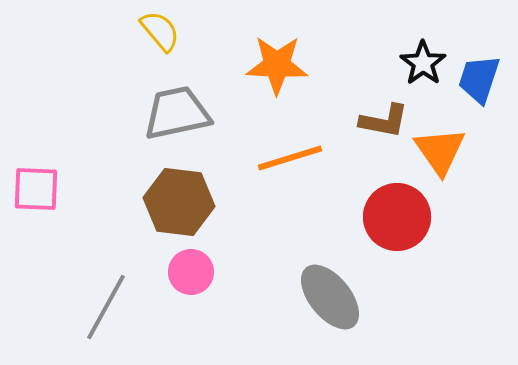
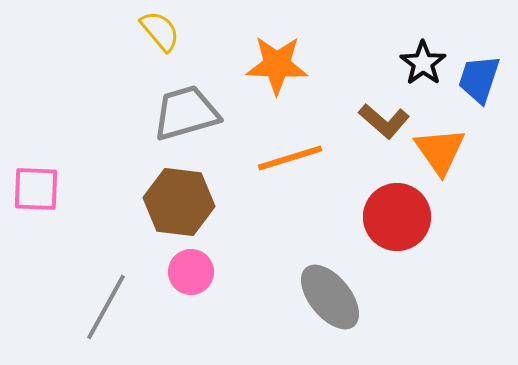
gray trapezoid: moved 9 px right; rotated 4 degrees counterclockwise
brown L-shape: rotated 30 degrees clockwise
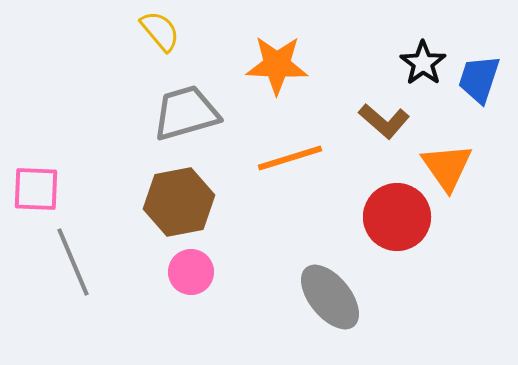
orange triangle: moved 7 px right, 16 px down
brown hexagon: rotated 18 degrees counterclockwise
gray line: moved 33 px left, 45 px up; rotated 52 degrees counterclockwise
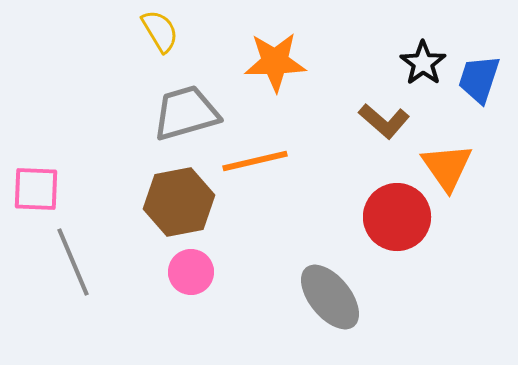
yellow semicircle: rotated 9 degrees clockwise
orange star: moved 2 px left, 3 px up; rotated 4 degrees counterclockwise
orange line: moved 35 px left, 3 px down; rotated 4 degrees clockwise
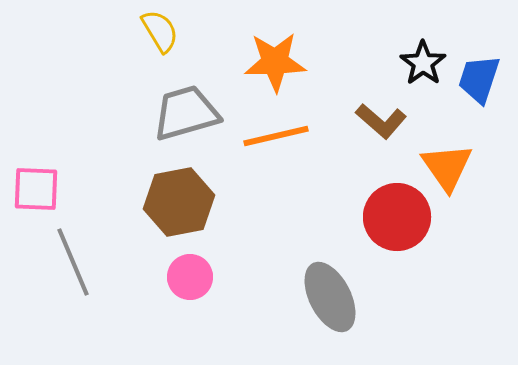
brown L-shape: moved 3 px left
orange line: moved 21 px right, 25 px up
pink circle: moved 1 px left, 5 px down
gray ellipse: rotated 12 degrees clockwise
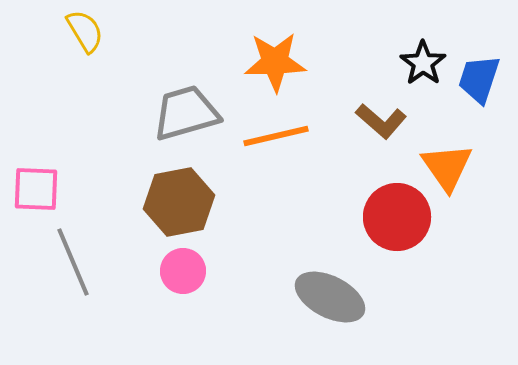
yellow semicircle: moved 75 px left
pink circle: moved 7 px left, 6 px up
gray ellipse: rotated 36 degrees counterclockwise
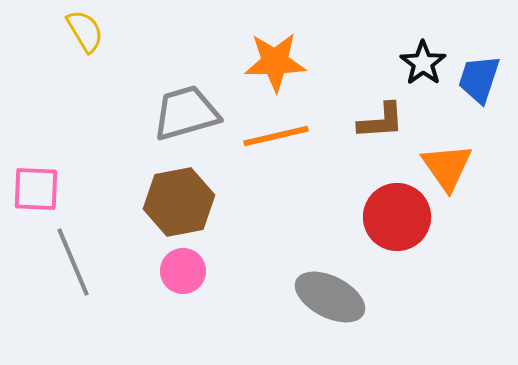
brown L-shape: rotated 45 degrees counterclockwise
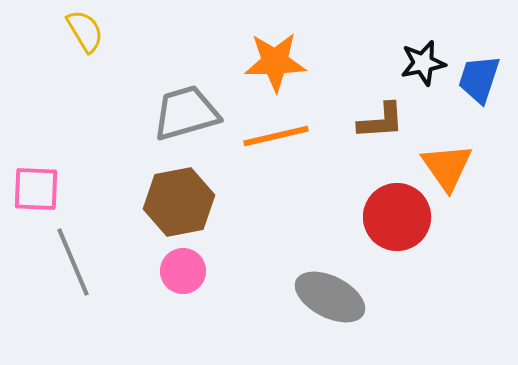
black star: rotated 24 degrees clockwise
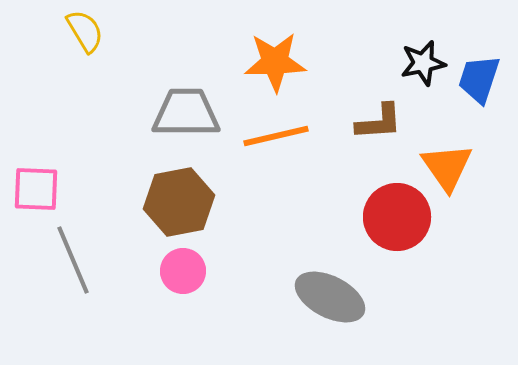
gray trapezoid: rotated 16 degrees clockwise
brown L-shape: moved 2 px left, 1 px down
gray line: moved 2 px up
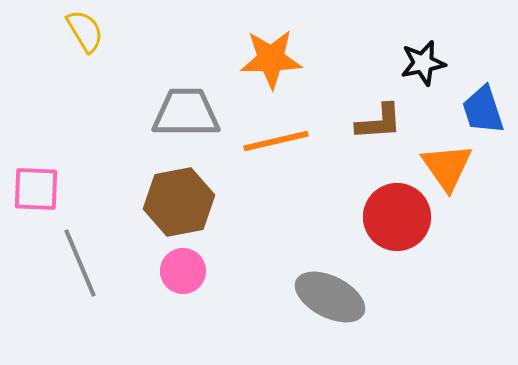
orange star: moved 4 px left, 3 px up
blue trapezoid: moved 4 px right, 31 px down; rotated 36 degrees counterclockwise
orange line: moved 5 px down
gray line: moved 7 px right, 3 px down
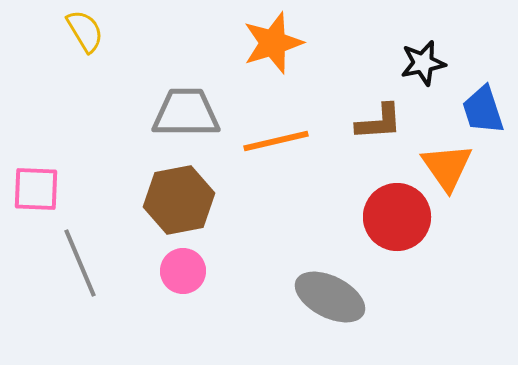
orange star: moved 2 px right, 16 px up; rotated 16 degrees counterclockwise
brown hexagon: moved 2 px up
